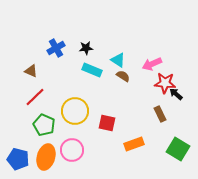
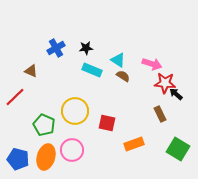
pink arrow: rotated 138 degrees counterclockwise
red line: moved 20 px left
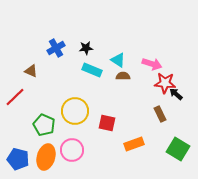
brown semicircle: rotated 32 degrees counterclockwise
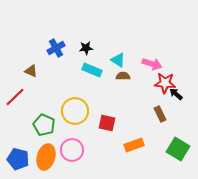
orange rectangle: moved 1 px down
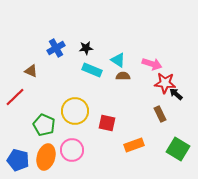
blue pentagon: moved 1 px down
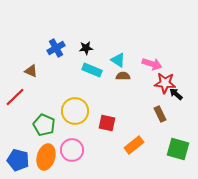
orange rectangle: rotated 18 degrees counterclockwise
green square: rotated 15 degrees counterclockwise
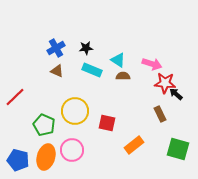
brown triangle: moved 26 px right
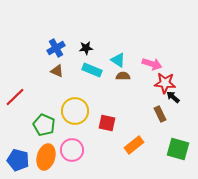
black arrow: moved 3 px left, 3 px down
